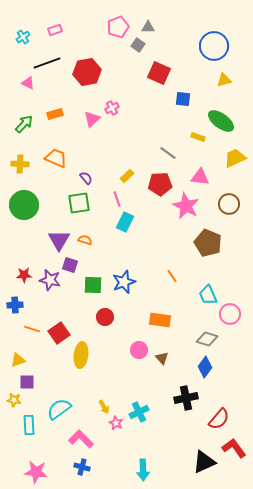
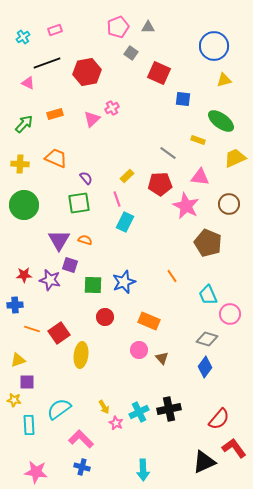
gray square at (138, 45): moved 7 px left, 8 px down
yellow rectangle at (198, 137): moved 3 px down
orange rectangle at (160, 320): moved 11 px left, 1 px down; rotated 15 degrees clockwise
black cross at (186, 398): moved 17 px left, 11 px down
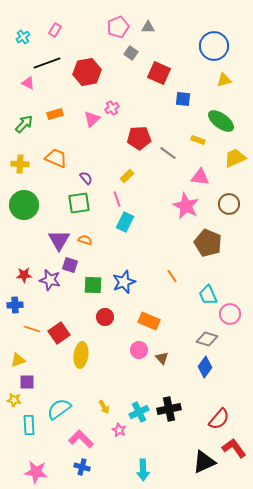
pink rectangle at (55, 30): rotated 40 degrees counterclockwise
red pentagon at (160, 184): moved 21 px left, 46 px up
pink star at (116, 423): moved 3 px right, 7 px down
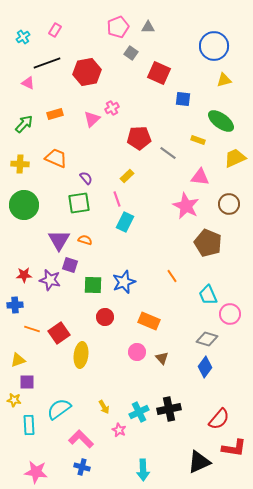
pink circle at (139, 350): moved 2 px left, 2 px down
red L-shape at (234, 448): rotated 135 degrees clockwise
black triangle at (204, 462): moved 5 px left
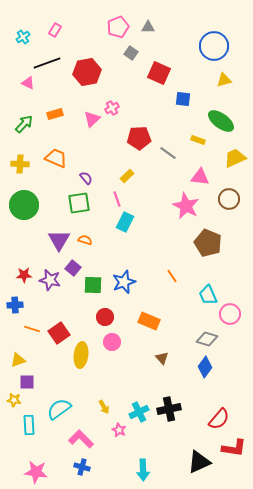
brown circle at (229, 204): moved 5 px up
purple square at (70, 265): moved 3 px right, 3 px down; rotated 21 degrees clockwise
pink circle at (137, 352): moved 25 px left, 10 px up
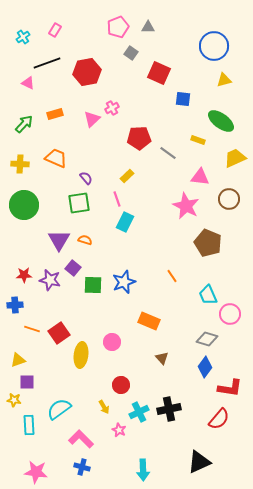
red circle at (105, 317): moved 16 px right, 68 px down
red L-shape at (234, 448): moved 4 px left, 60 px up
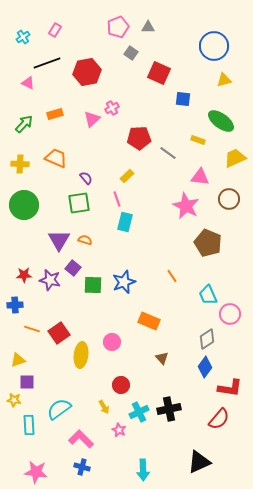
cyan rectangle at (125, 222): rotated 12 degrees counterclockwise
gray diamond at (207, 339): rotated 50 degrees counterclockwise
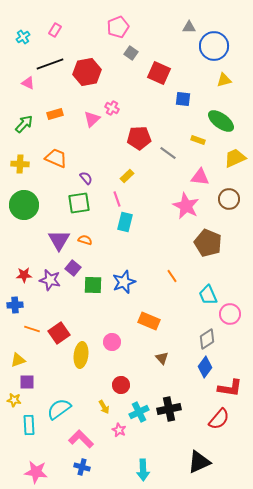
gray triangle at (148, 27): moved 41 px right
black line at (47, 63): moved 3 px right, 1 px down
pink cross at (112, 108): rotated 32 degrees counterclockwise
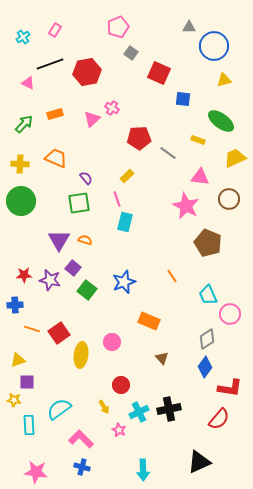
green circle at (24, 205): moved 3 px left, 4 px up
green square at (93, 285): moved 6 px left, 5 px down; rotated 36 degrees clockwise
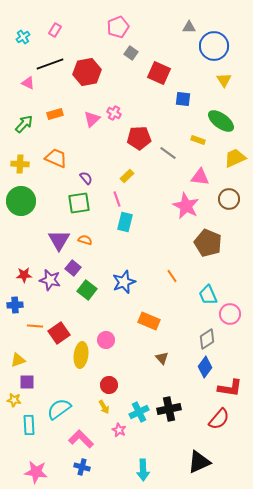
yellow triangle at (224, 80): rotated 49 degrees counterclockwise
pink cross at (112, 108): moved 2 px right, 5 px down
orange line at (32, 329): moved 3 px right, 3 px up; rotated 14 degrees counterclockwise
pink circle at (112, 342): moved 6 px left, 2 px up
red circle at (121, 385): moved 12 px left
